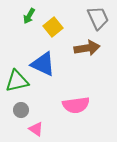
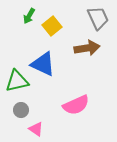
yellow square: moved 1 px left, 1 px up
pink semicircle: rotated 16 degrees counterclockwise
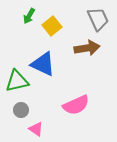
gray trapezoid: moved 1 px down
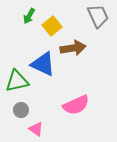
gray trapezoid: moved 3 px up
brown arrow: moved 14 px left
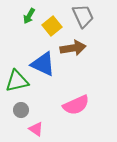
gray trapezoid: moved 15 px left
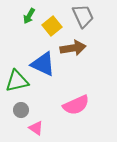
pink triangle: moved 1 px up
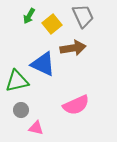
yellow square: moved 2 px up
pink triangle: rotated 21 degrees counterclockwise
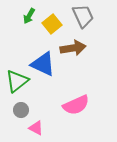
green triangle: rotated 25 degrees counterclockwise
pink triangle: rotated 14 degrees clockwise
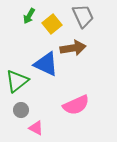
blue triangle: moved 3 px right
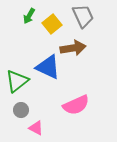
blue triangle: moved 2 px right, 3 px down
